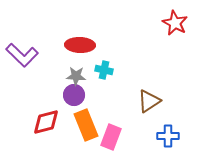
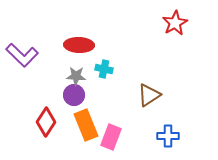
red star: rotated 15 degrees clockwise
red ellipse: moved 1 px left
cyan cross: moved 1 px up
brown triangle: moved 6 px up
red diamond: rotated 44 degrees counterclockwise
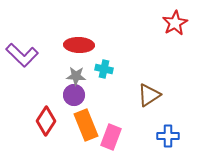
red diamond: moved 1 px up
